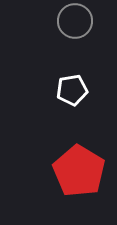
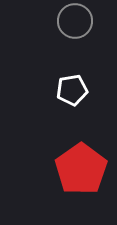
red pentagon: moved 2 px right, 2 px up; rotated 6 degrees clockwise
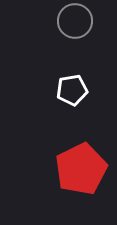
red pentagon: rotated 9 degrees clockwise
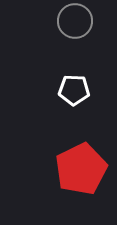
white pentagon: moved 2 px right; rotated 12 degrees clockwise
